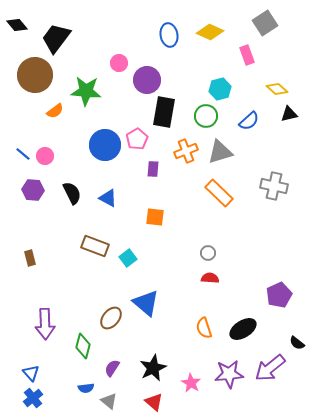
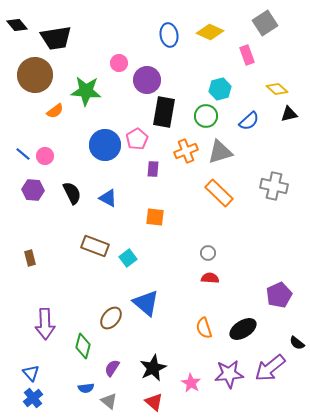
black trapezoid at (56, 38): rotated 136 degrees counterclockwise
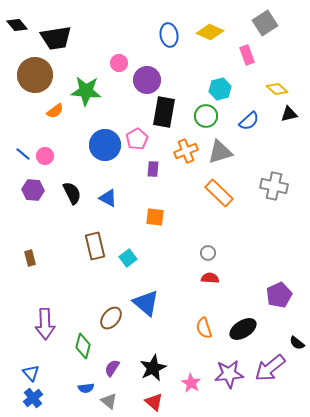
brown rectangle at (95, 246): rotated 56 degrees clockwise
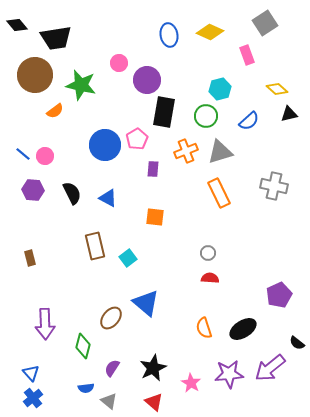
green star at (86, 91): moved 5 px left, 6 px up; rotated 8 degrees clockwise
orange rectangle at (219, 193): rotated 20 degrees clockwise
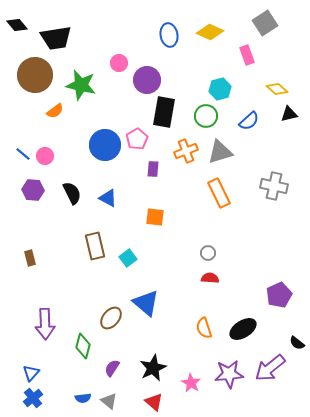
blue triangle at (31, 373): rotated 24 degrees clockwise
blue semicircle at (86, 388): moved 3 px left, 10 px down
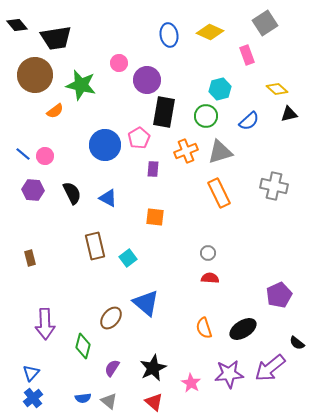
pink pentagon at (137, 139): moved 2 px right, 1 px up
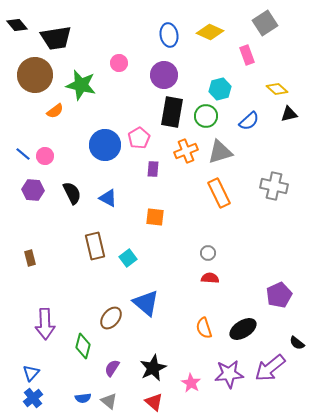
purple circle at (147, 80): moved 17 px right, 5 px up
black rectangle at (164, 112): moved 8 px right
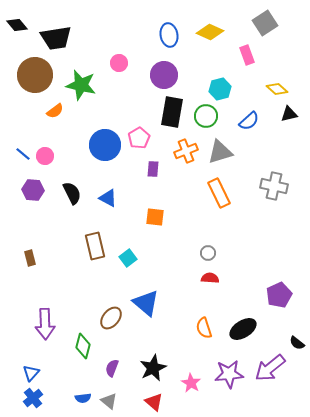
purple semicircle at (112, 368): rotated 12 degrees counterclockwise
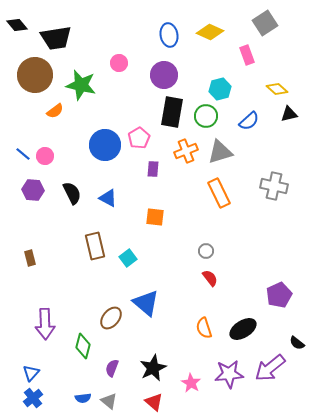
gray circle at (208, 253): moved 2 px left, 2 px up
red semicircle at (210, 278): rotated 48 degrees clockwise
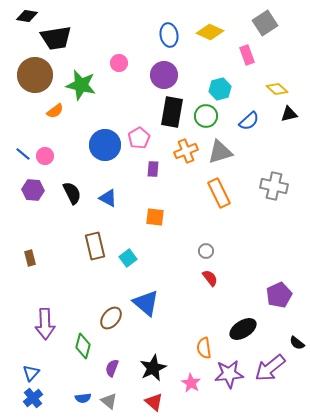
black diamond at (17, 25): moved 10 px right, 9 px up; rotated 40 degrees counterclockwise
orange semicircle at (204, 328): moved 20 px down; rotated 10 degrees clockwise
